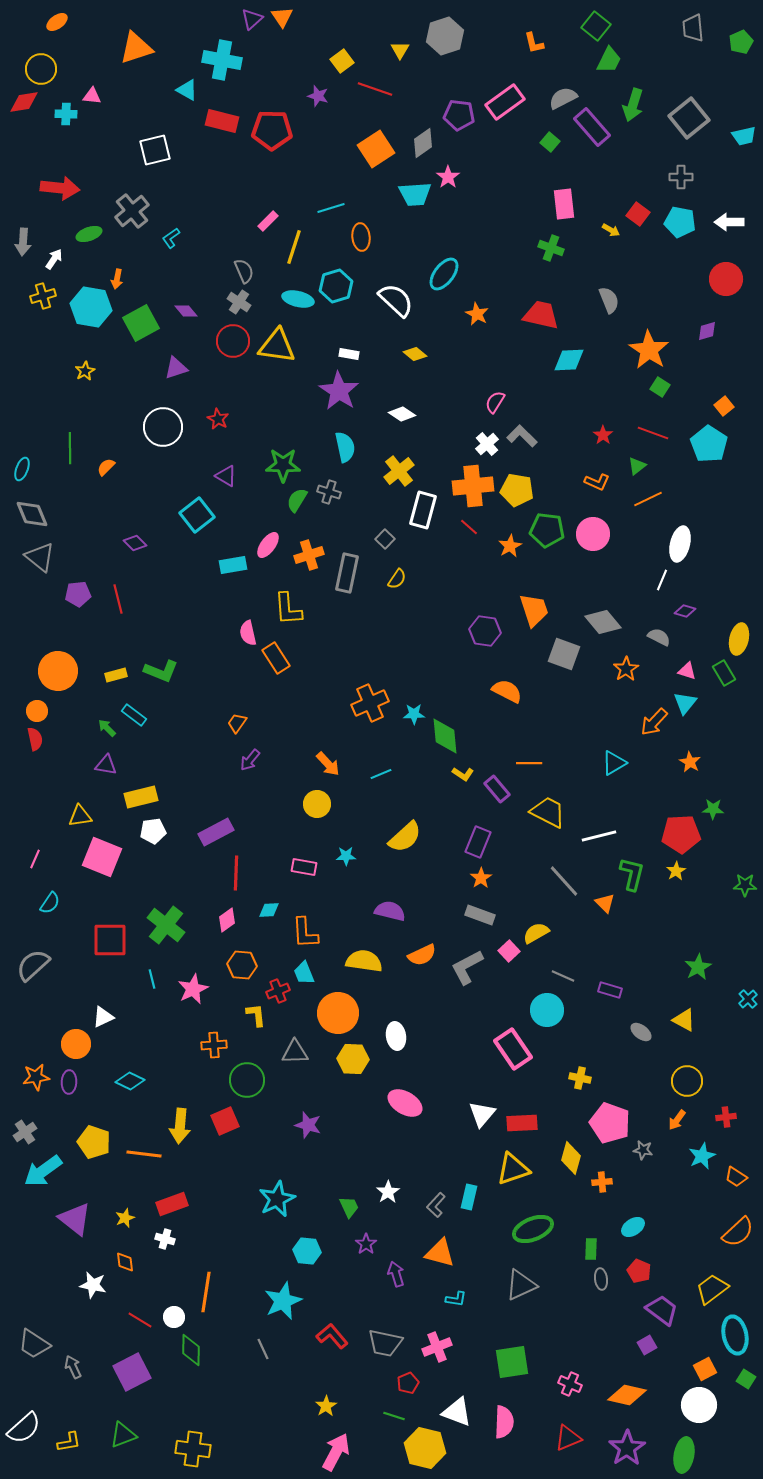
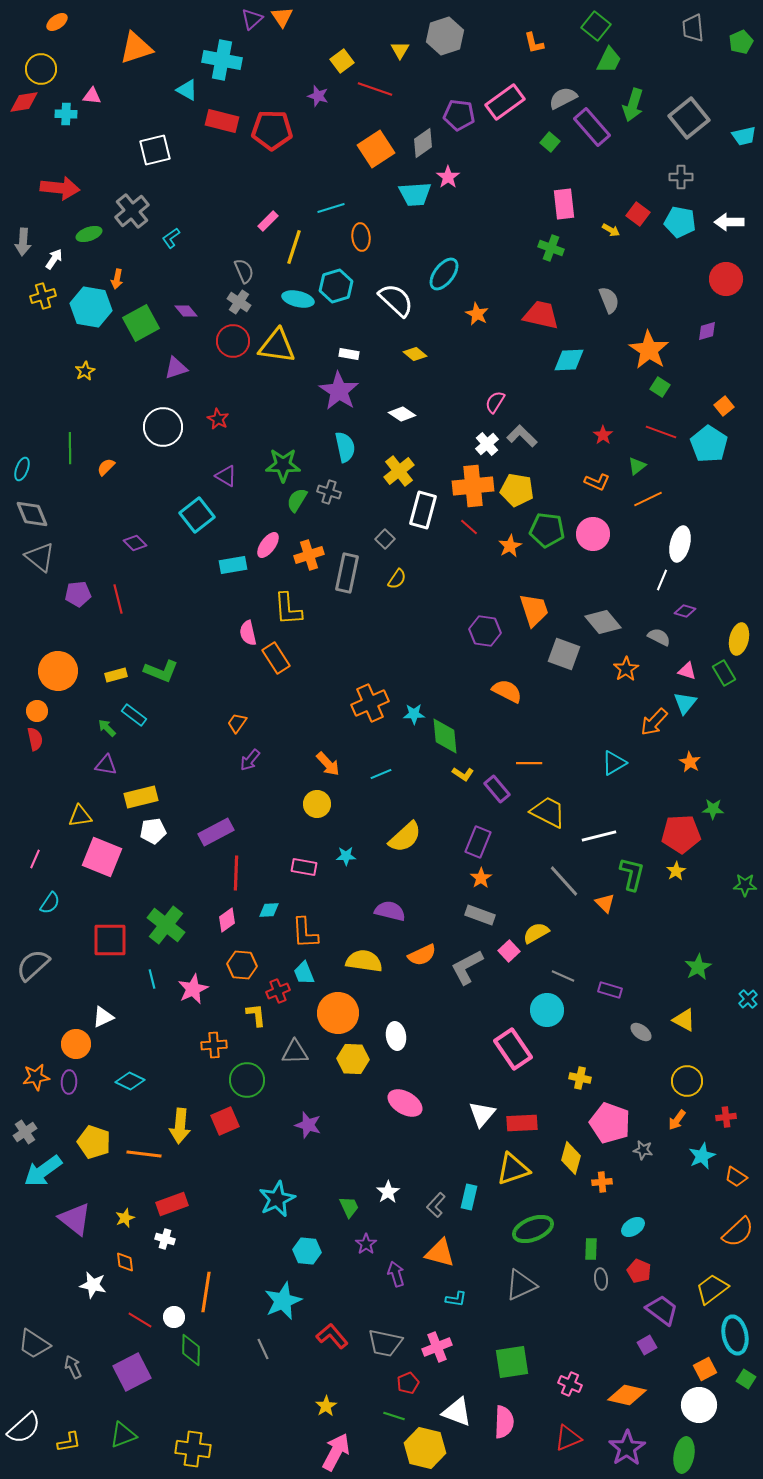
red line at (653, 433): moved 8 px right, 1 px up
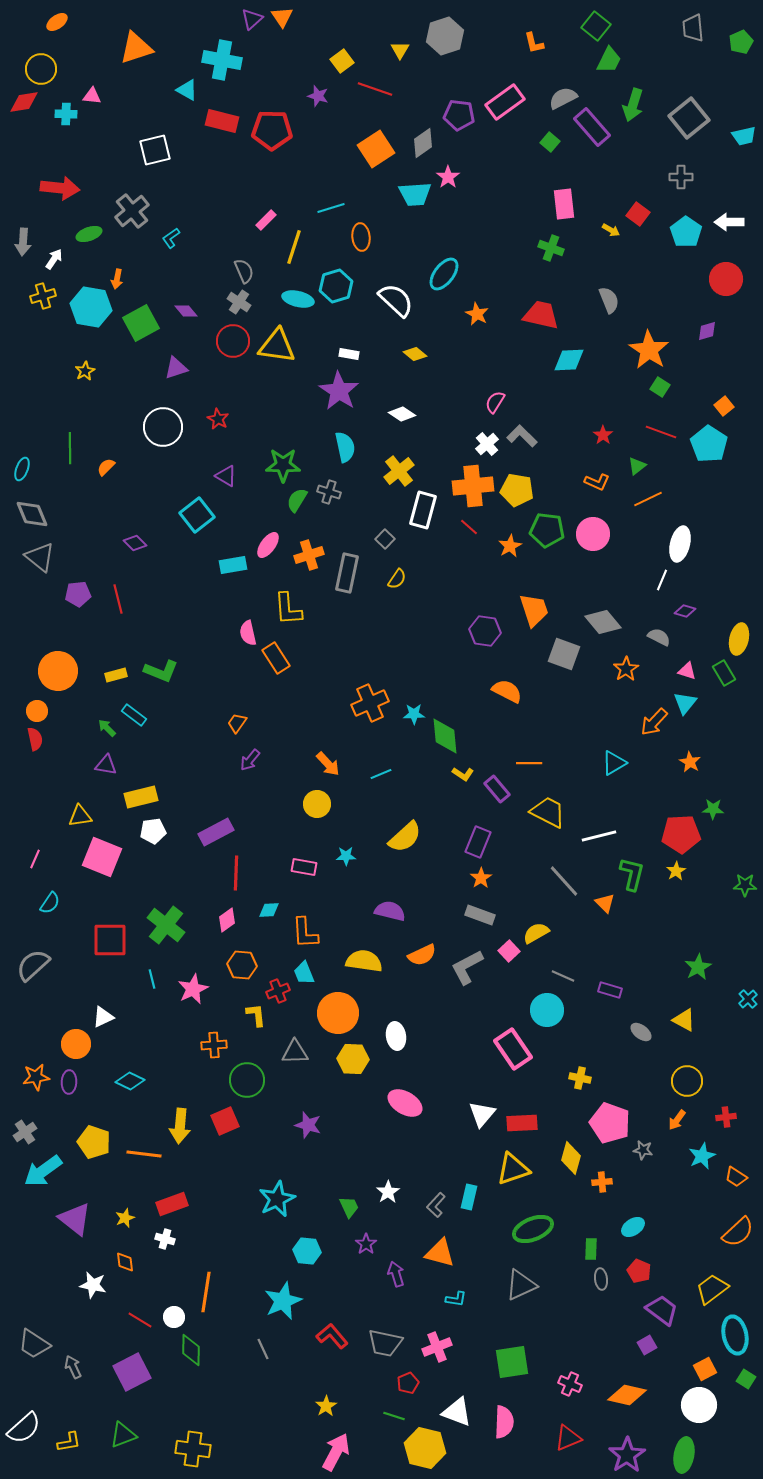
pink rectangle at (268, 221): moved 2 px left, 1 px up
cyan pentagon at (680, 222): moved 6 px right, 10 px down; rotated 24 degrees clockwise
purple star at (627, 1448): moved 7 px down
